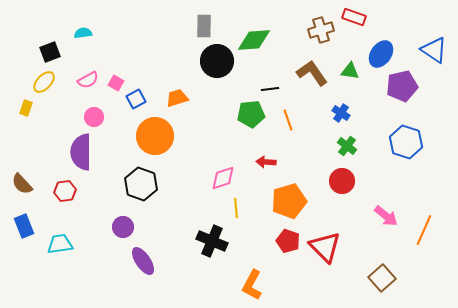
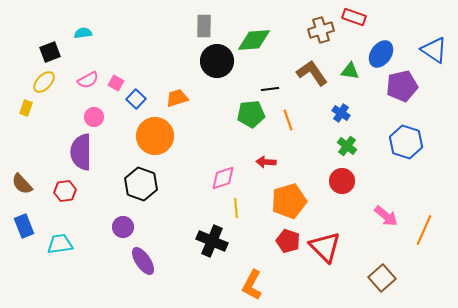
blue square at (136, 99): rotated 18 degrees counterclockwise
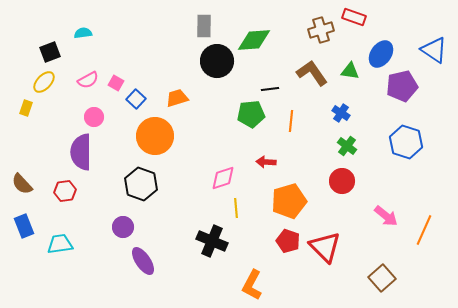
orange line at (288, 120): moved 3 px right, 1 px down; rotated 25 degrees clockwise
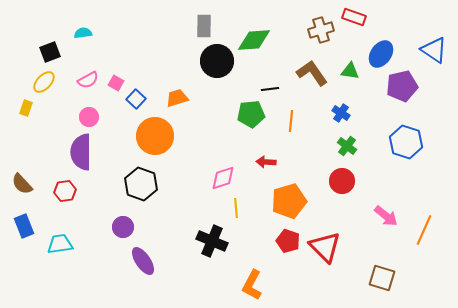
pink circle at (94, 117): moved 5 px left
brown square at (382, 278): rotated 32 degrees counterclockwise
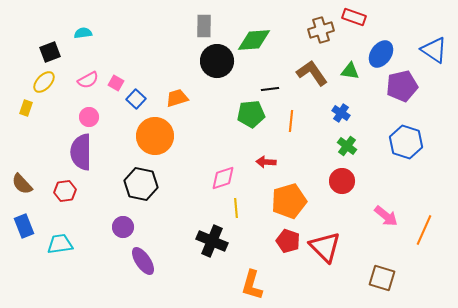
black hexagon at (141, 184): rotated 8 degrees counterclockwise
orange L-shape at (252, 285): rotated 12 degrees counterclockwise
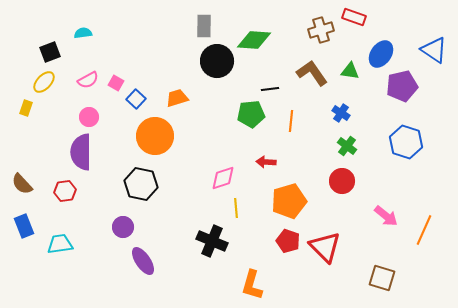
green diamond at (254, 40): rotated 8 degrees clockwise
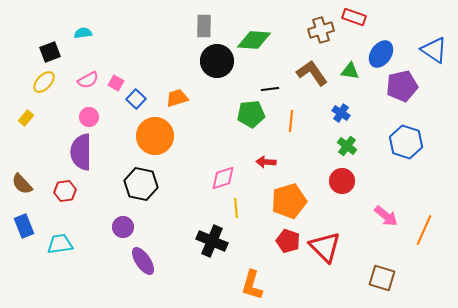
yellow rectangle at (26, 108): moved 10 px down; rotated 21 degrees clockwise
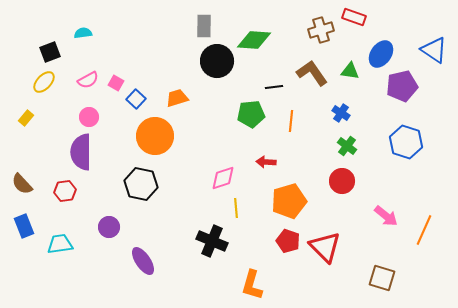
black line at (270, 89): moved 4 px right, 2 px up
purple circle at (123, 227): moved 14 px left
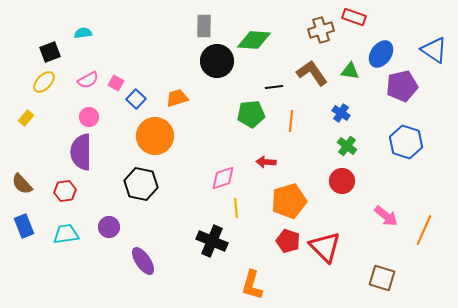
cyan trapezoid at (60, 244): moved 6 px right, 10 px up
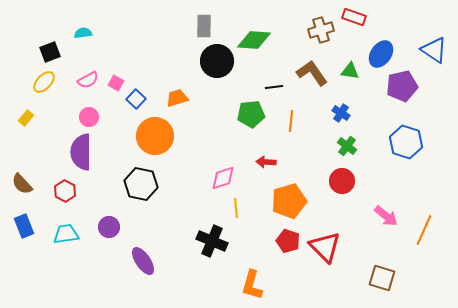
red hexagon at (65, 191): rotated 25 degrees counterclockwise
